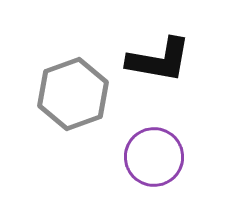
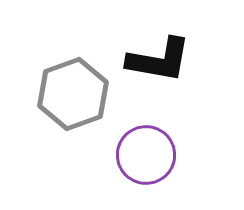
purple circle: moved 8 px left, 2 px up
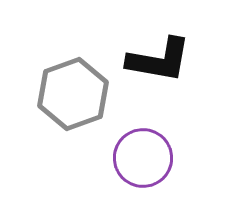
purple circle: moved 3 px left, 3 px down
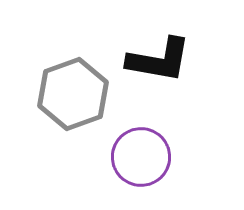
purple circle: moved 2 px left, 1 px up
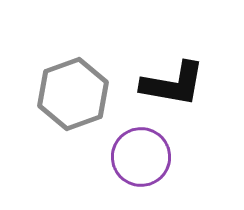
black L-shape: moved 14 px right, 24 px down
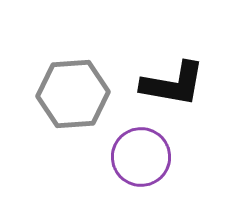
gray hexagon: rotated 16 degrees clockwise
